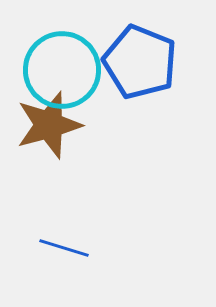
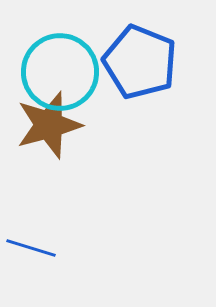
cyan circle: moved 2 px left, 2 px down
blue line: moved 33 px left
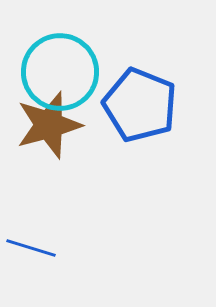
blue pentagon: moved 43 px down
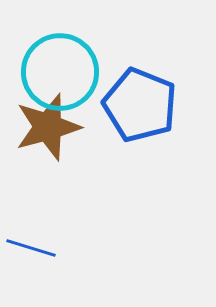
brown star: moved 1 px left, 2 px down
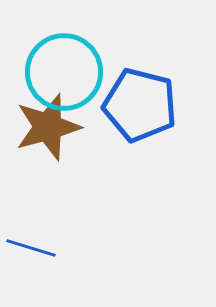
cyan circle: moved 4 px right
blue pentagon: rotated 8 degrees counterclockwise
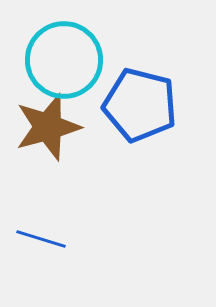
cyan circle: moved 12 px up
blue line: moved 10 px right, 9 px up
